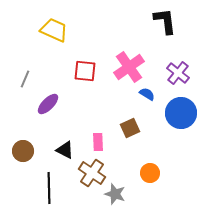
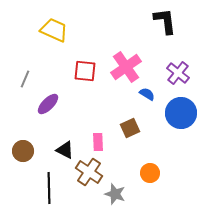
pink cross: moved 3 px left
brown cross: moved 3 px left, 1 px up
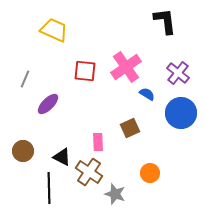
black triangle: moved 3 px left, 7 px down
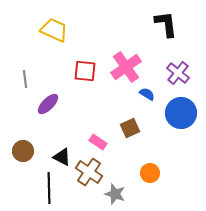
black L-shape: moved 1 px right, 3 px down
gray line: rotated 30 degrees counterclockwise
pink rectangle: rotated 54 degrees counterclockwise
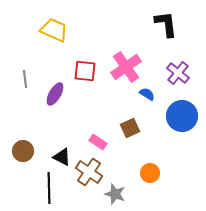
purple ellipse: moved 7 px right, 10 px up; rotated 15 degrees counterclockwise
blue circle: moved 1 px right, 3 px down
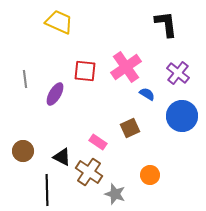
yellow trapezoid: moved 5 px right, 8 px up
orange circle: moved 2 px down
black line: moved 2 px left, 2 px down
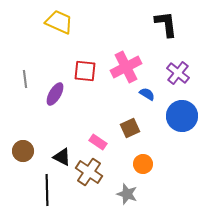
pink cross: rotated 8 degrees clockwise
orange circle: moved 7 px left, 11 px up
gray star: moved 12 px right
